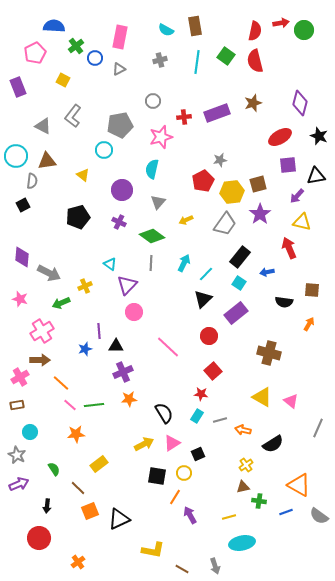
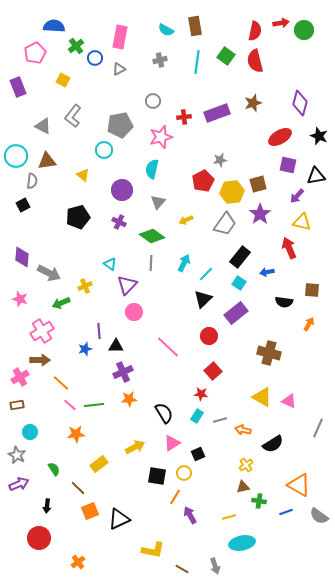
purple square at (288, 165): rotated 18 degrees clockwise
pink triangle at (291, 401): moved 2 px left; rotated 14 degrees counterclockwise
yellow arrow at (144, 444): moved 9 px left, 3 px down
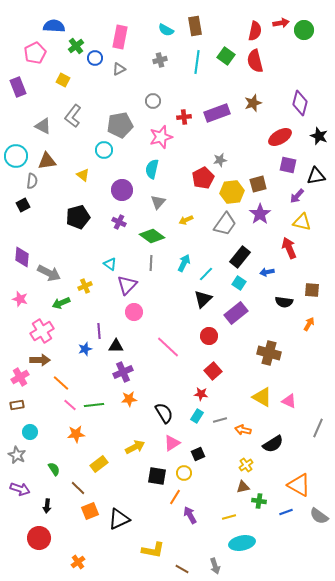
red pentagon at (203, 181): moved 3 px up
purple arrow at (19, 484): moved 1 px right, 5 px down; rotated 42 degrees clockwise
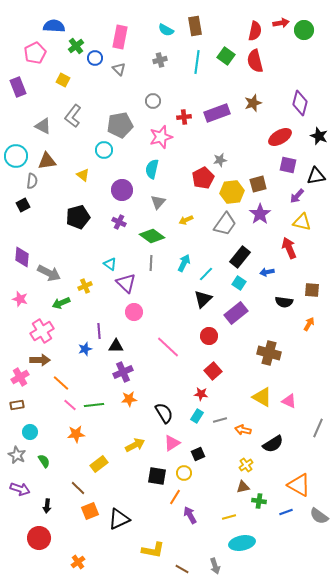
gray triangle at (119, 69): rotated 48 degrees counterclockwise
purple triangle at (127, 285): moved 1 px left, 2 px up; rotated 30 degrees counterclockwise
yellow arrow at (135, 447): moved 2 px up
green semicircle at (54, 469): moved 10 px left, 8 px up
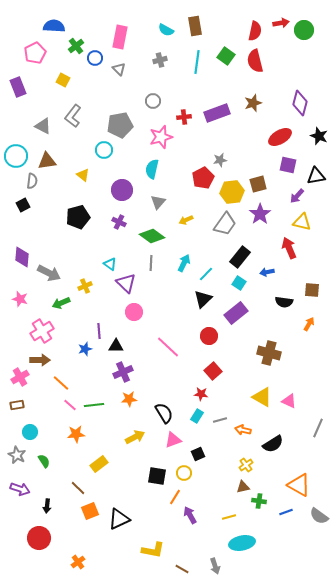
pink triangle at (172, 443): moved 1 px right, 3 px up; rotated 12 degrees clockwise
yellow arrow at (135, 445): moved 8 px up
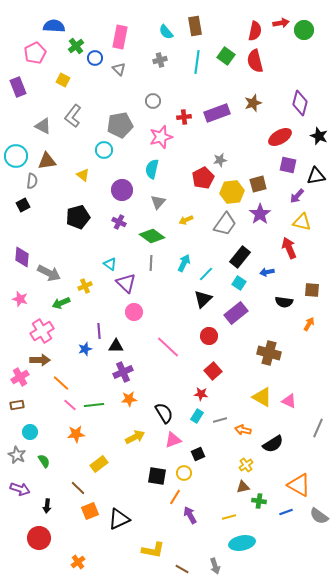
cyan semicircle at (166, 30): moved 2 px down; rotated 21 degrees clockwise
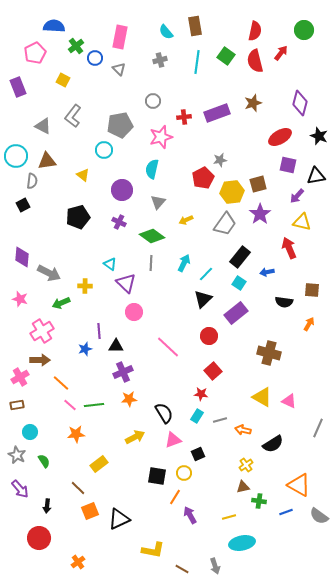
red arrow at (281, 23): moved 30 px down; rotated 42 degrees counterclockwise
yellow cross at (85, 286): rotated 24 degrees clockwise
purple arrow at (20, 489): rotated 30 degrees clockwise
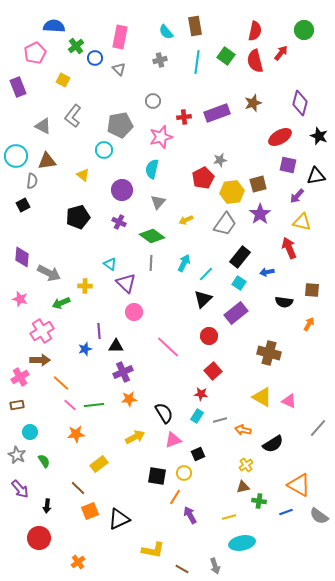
gray line at (318, 428): rotated 18 degrees clockwise
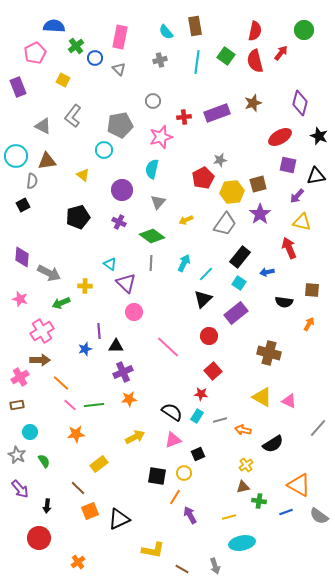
black semicircle at (164, 413): moved 8 px right, 1 px up; rotated 25 degrees counterclockwise
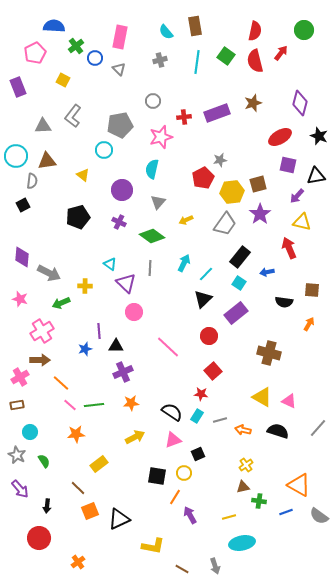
gray triangle at (43, 126): rotated 30 degrees counterclockwise
gray line at (151, 263): moved 1 px left, 5 px down
orange star at (129, 399): moved 2 px right, 4 px down
black semicircle at (273, 444): moved 5 px right, 13 px up; rotated 130 degrees counterclockwise
yellow L-shape at (153, 550): moved 4 px up
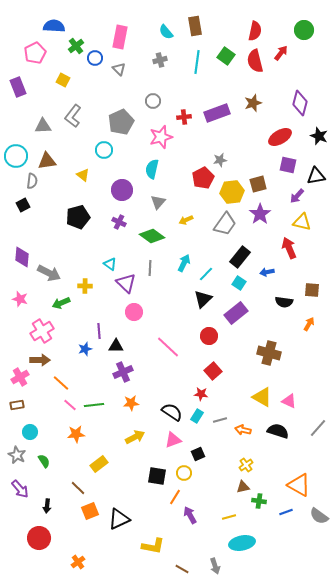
gray pentagon at (120, 125): moved 1 px right, 3 px up; rotated 15 degrees counterclockwise
